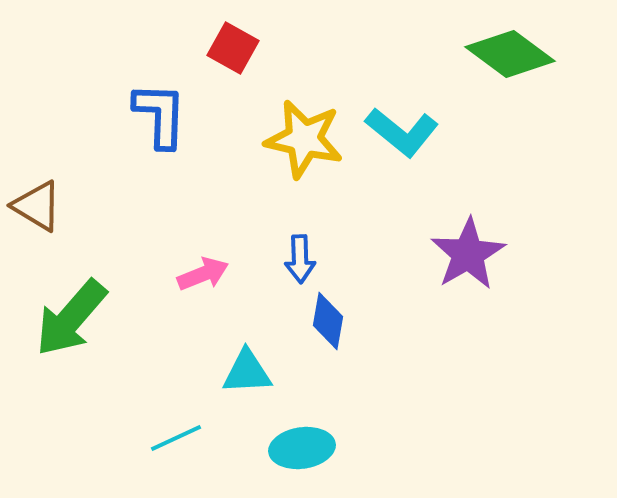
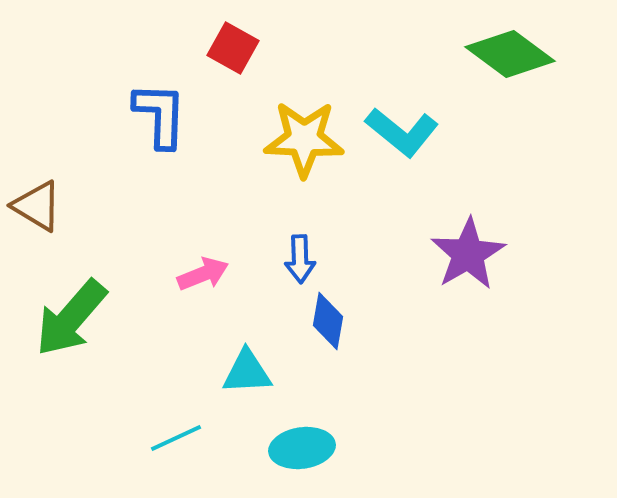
yellow star: rotated 10 degrees counterclockwise
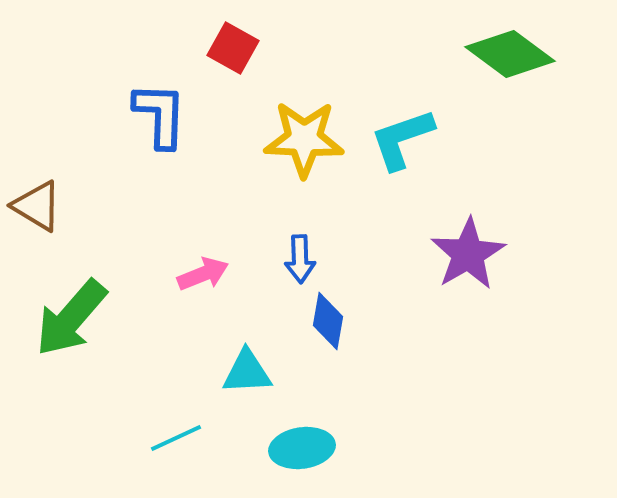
cyan L-shape: moved 7 px down; rotated 122 degrees clockwise
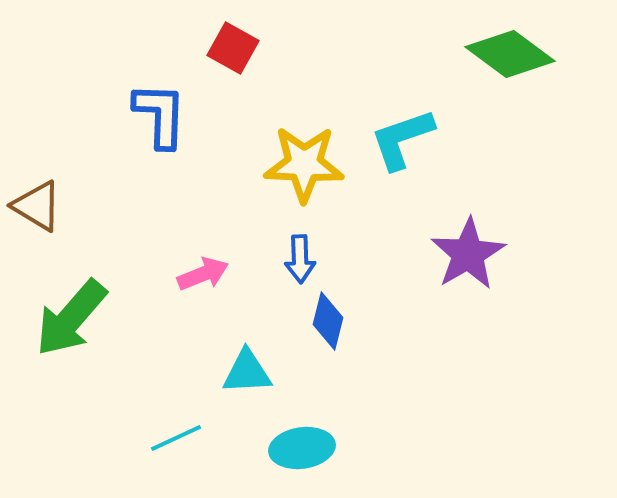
yellow star: moved 25 px down
blue diamond: rotated 4 degrees clockwise
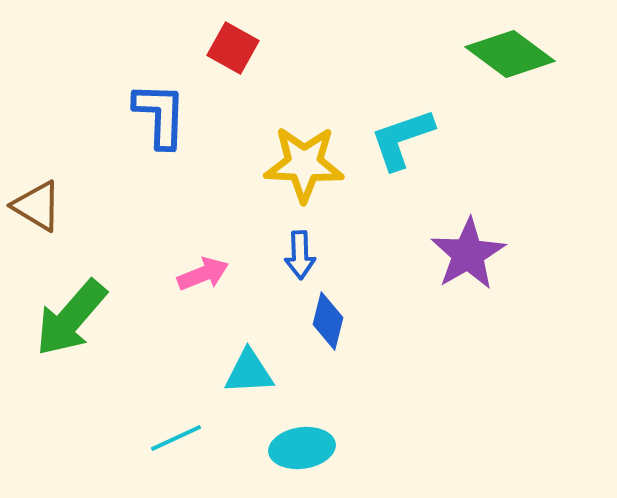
blue arrow: moved 4 px up
cyan triangle: moved 2 px right
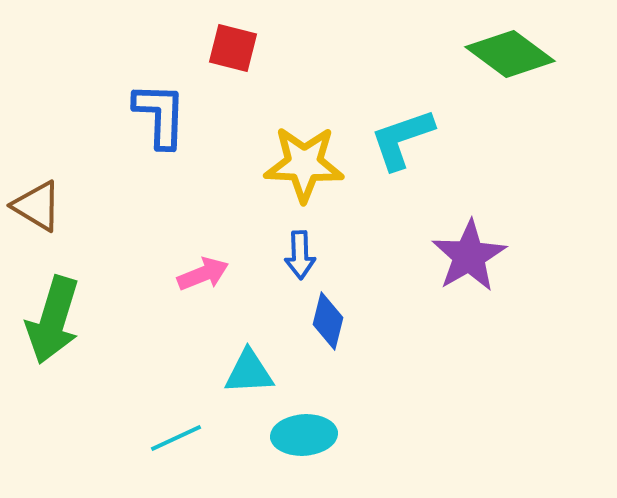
red square: rotated 15 degrees counterclockwise
purple star: moved 1 px right, 2 px down
green arrow: moved 18 px left, 2 px down; rotated 24 degrees counterclockwise
cyan ellipse: moved 2 px right, 13 px up; rotated 4 degrees clockwise
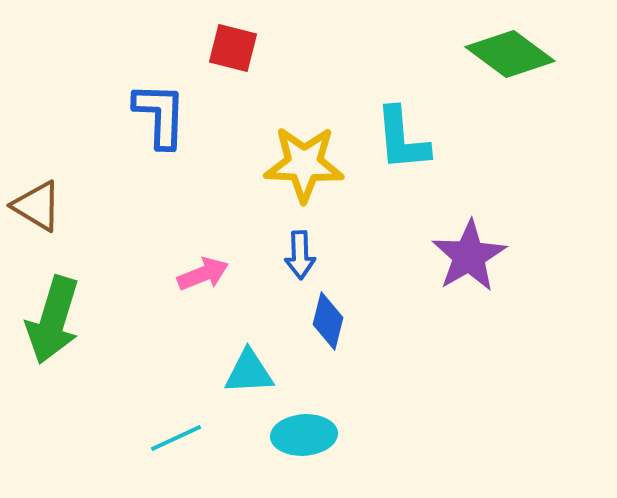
cyan L-shape: rotated 76 degrees counterclockwise
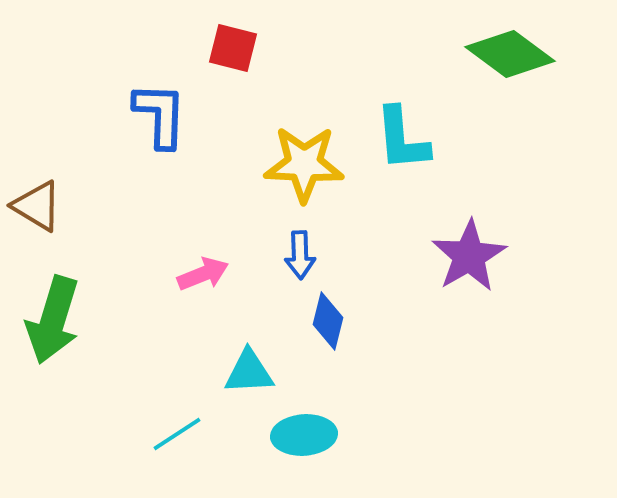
cyan line: moved 1 px right, 4 px up; rotated 8 degrees counterclockwise
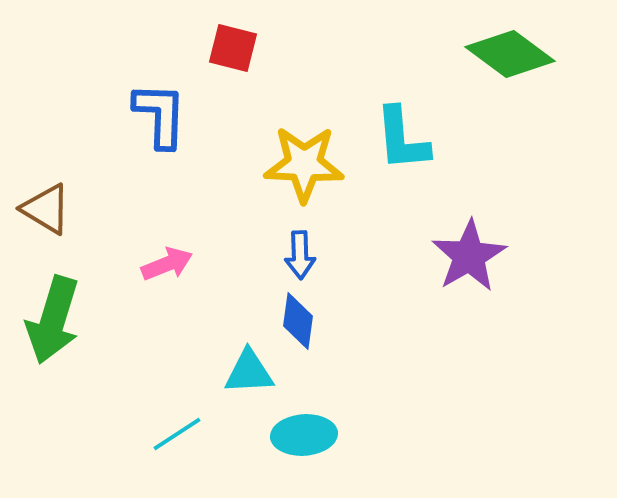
brown triangle: moved 9 px right, 3 px down
pink arrow: moved 36 px left, 10 px up
blue diamond: moved 30 px left; rotated 6 degrees counterclockwise
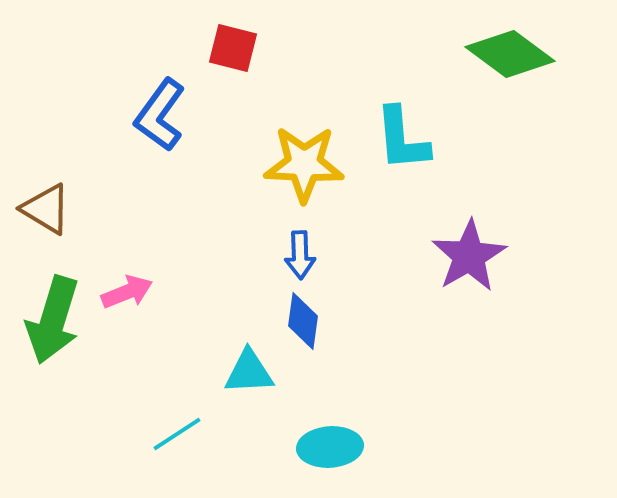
blue L-shape: rotated 146 degrees counterclockwise
pink arrow: moved 40 px left, 28 px down
blue diamond: moved 5 px right
cyan ellipse: moved 26 px right, 12 px down
